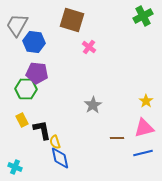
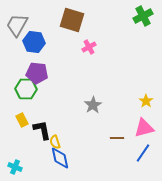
pink cross: rotated 24 degrees clockwise
blue line: rotated 42 degrees counterclockwise
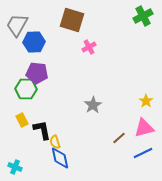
blue hexagon: rotated 10 degrees counterclockwise
brown line: moved 2 px right; rotated 40 degrees counterclockwise
blue line: rotated 30 degrees clockwise
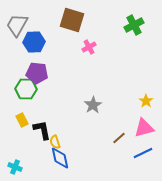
green cross: moved 9 px left, 9 px down
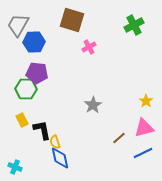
gray trapezoid: moved 1 px right
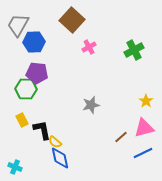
brown square: rotated 25 degrees clockwise
green cross: moved 25 px down
gray star: moved 2 px left; rotated 18 degrees clockwise
brown line: moved 2 px right, 1 px up
yellow semicircle: rotated 32 degrees counterclockwise
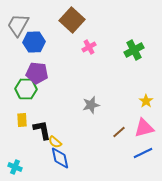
yellow rectangle: rotated 24 degrees clockwise
brown line: moved 2 px left, 5 px up
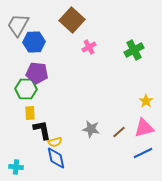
gray star: moved 24 px down; rotated 24 degrees clockwise
yellow rectangle: moved 8 px right, 7 px up
yellow semicircle: rotated 56 degrees counterclockwise
blue diamond: moved 4 px left
cyan cross: moved 1 px right; rotated 16 degrees counterclockwise
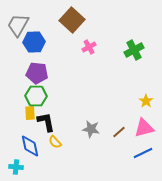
green hexagon: moved 10 px right, 7 px down
black L-shape: moved 4 px right, 8 px up
yellow semicircle: rotated 64 degrees clockwise
blue diamond: moved 26 px left, 12 px up
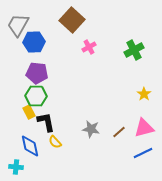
yellow star: moved 2 px left, 7 px up
yellow rectangle: moved 1 px left, 1 px up; rotated 24 degrees counterclockwise
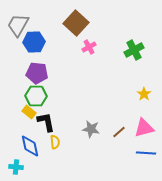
brown square: moved 4 px right, 3 px down
yellow rectangle: rotated 24 degrees counterclockwise
yellow semicircle: rotated 144 degrees counterclockwise
blue line: moved 3 px right; rotated 30 degrees clockwise
